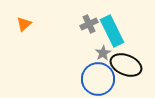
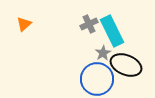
blue circle: moved 1 px left
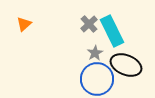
gray cross: rotated 18 degrees counterclockwise
gray star: moved 8 px left
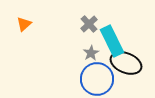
cyan rectangle: moved 10 px down
gray star: moved 4 px left
black ellipse: moved 2 px up
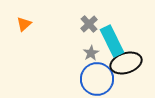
black ellipse: rotated 40 degrees counterclockwise
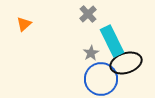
gray cross: moved 1 px left, 10 px up
blue circle: moved 4 px right
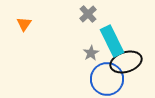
orange triangle: rotated 14 degrees counterclockwise
black ellipse: moved 1 px up
blue circle: moved 6 px right
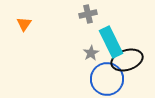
gray cross: rotated 30 degrees clockwise
cyan rectangle: moved 1 px left, 1 px down
black ellipse: moved 1 px right, 2 px up
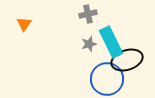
gray star: moved 2 px left, 9 px up; rotated 14 degrees clockwise
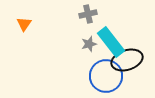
cyan rectangle: rotated 12 degrees counterclockwise
blue circle: moved 1 px left, 3 px up
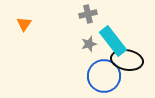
cyan rectangle: moved 2 px right, 1 px up
black ellipse: rotated 28 degrees clockwise
blue circle: moved 2 px left
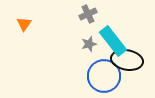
gray cross: rotated 12 degrees counterclockwise
